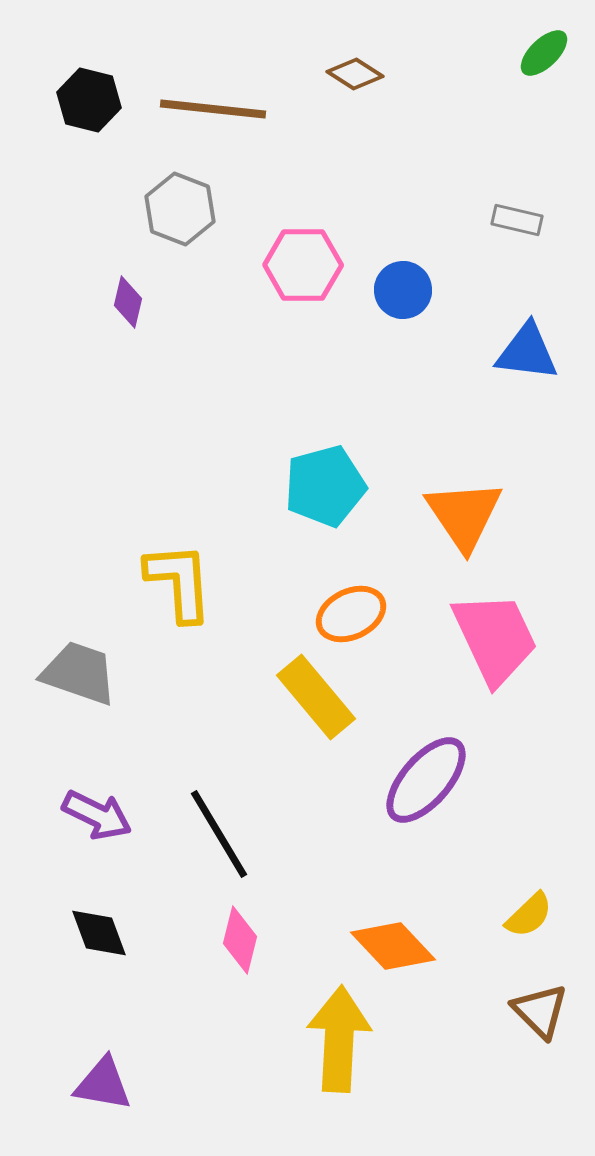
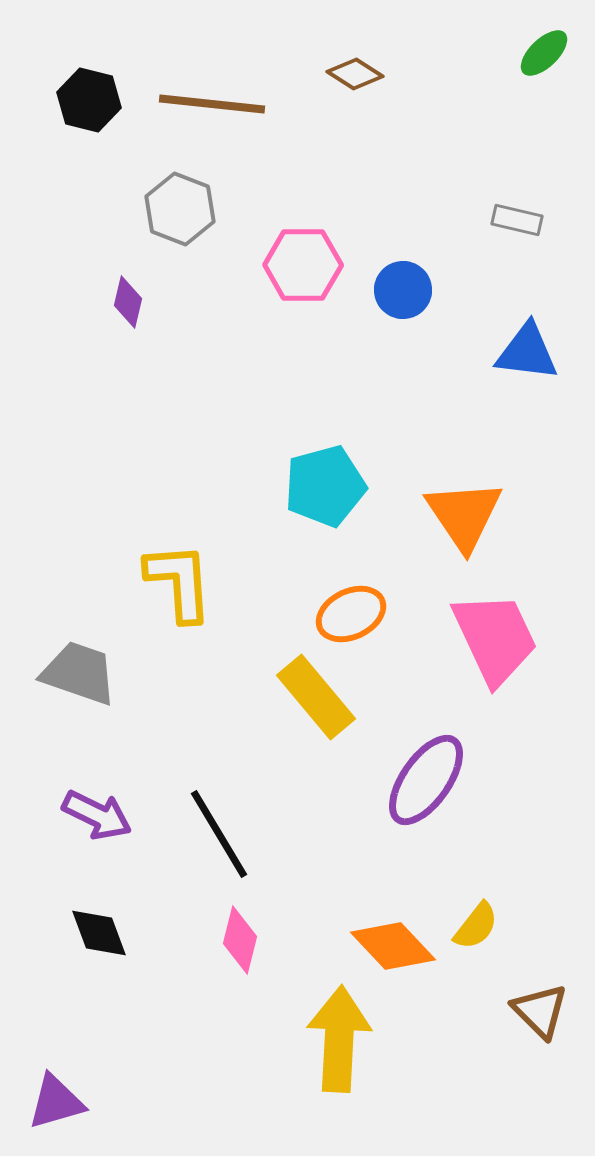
brown line: moved 1 px left, 5 px up
purple ellipse: rotated 6 degrees counterclockwise
yellow semicircle: moved 53 px left, 11 px down; rotated 8 degrees counterclockwise
purple triangle: moved 47 px left, 18 px down; rotated 26 degrees counterclockwise
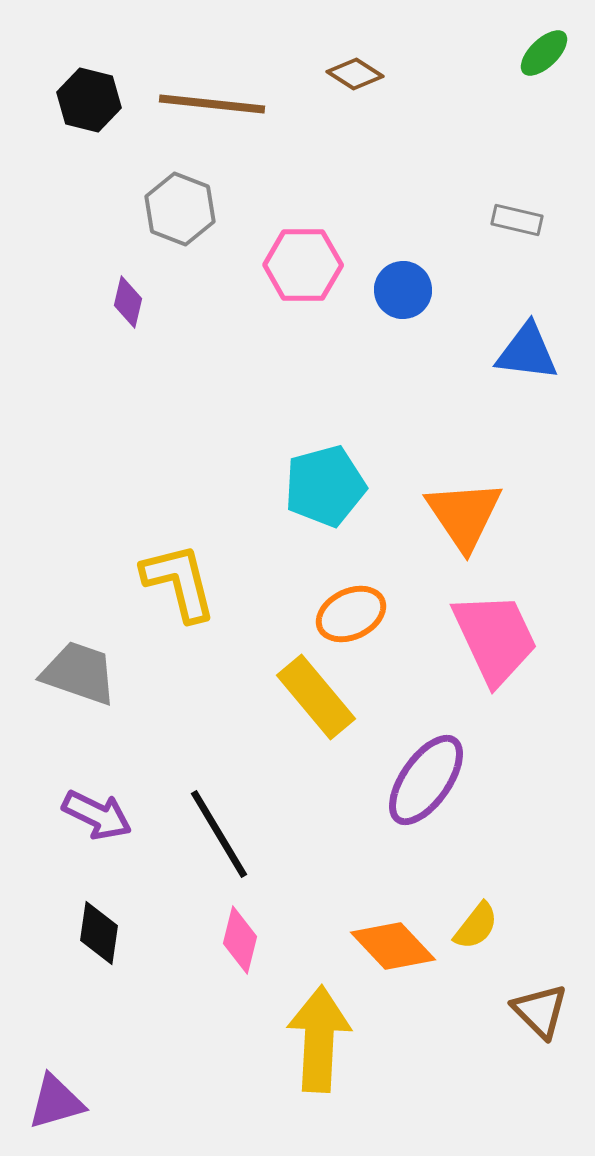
yellow L-shape: rotated 10 degrees counterclockwise
black diamond: rotated 28 degrees clockwise
yellow arrow: moved 20 px left
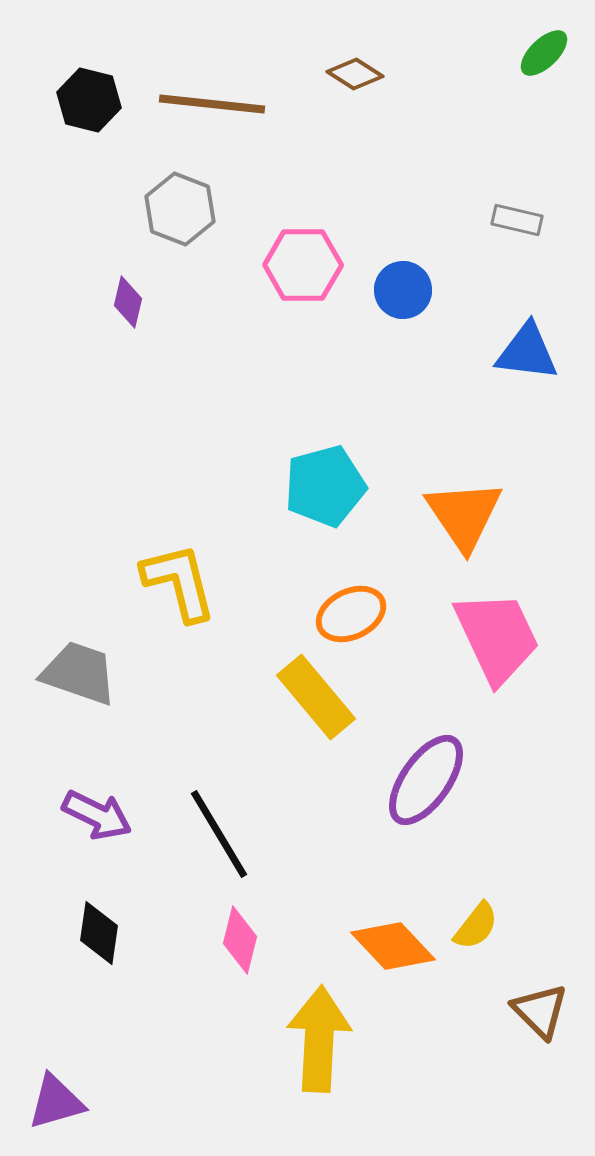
pink trapezoid: moved 2 px right, 1 px up
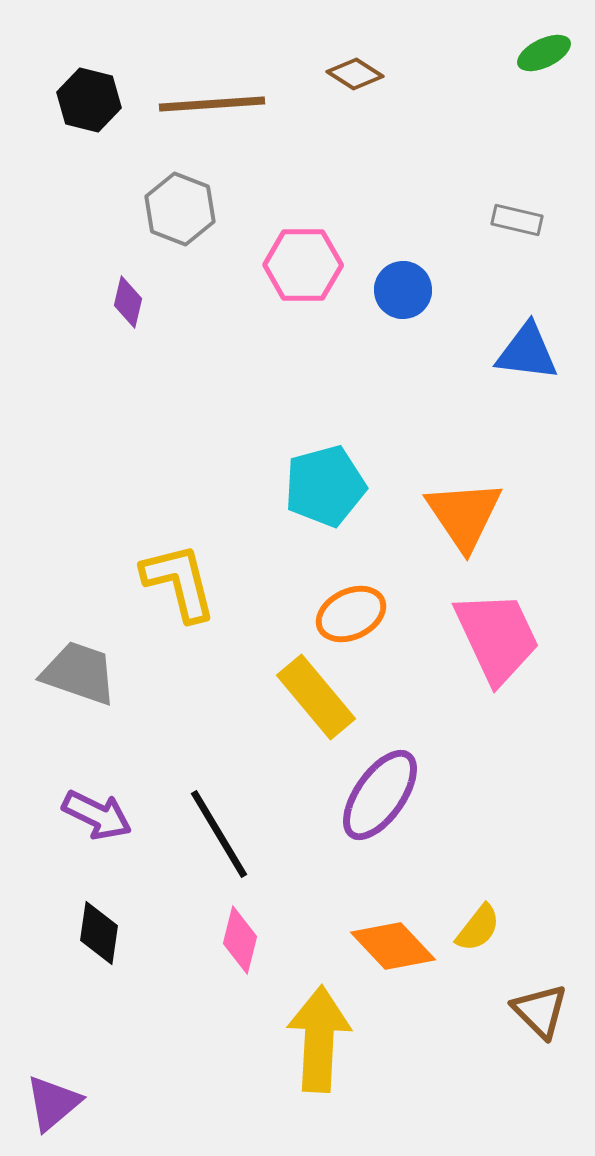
green ellipse: rotated 18 degrees clockwise
brown line: rotated 10 degrees counterclockwise
purple ellipse: moved 46 px left, 15 px down
yellow semicircle: moved 2 px right, 2 px down
purple triangle: moved 3 px left, 1 px down; rotated 24 degrees counterclockwise
